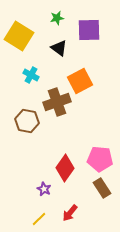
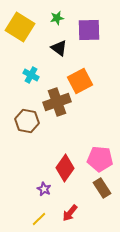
yellow square: moved 1 px right, 9 px up
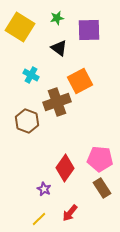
brown hexagon: rotated 10 degrees clockwise
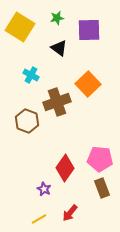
orange square: moved 8 px right, 3 px down; rotated 15 degrees counterclockwise
brown rectangle: rotated 12 degrees clockwise
yellow line: rotated 14 degrees clockwise
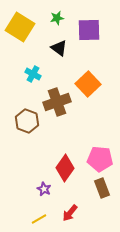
cyan cross: moved 2 px right, 1 px up
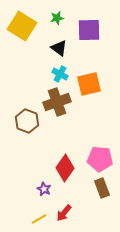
yellow square: moved 2 px right, 1 px up
cyan cross: moved 27 px right
orange square: moved 1 px right; rotated 30 degrees clockwise
red arrow: moved 6 px left
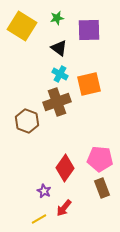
purple star: moved 2 px down
red arrow: moved 5 px up
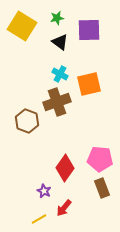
black triangle: moved 1 px right, 6 px up
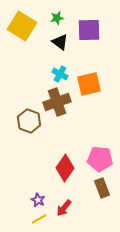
brown hexagon: moved 2 px right
purple star: moved 6 px left, 9 px down
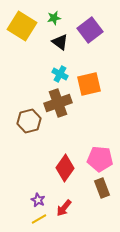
green star: moved 3 px left
purple square: moved 1 px right; rotated 35 degrees counterclockwise
brown cross: moved 1 px right, 1 px down
brown hexagon: rotated 25 degrees clockwise
